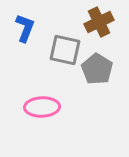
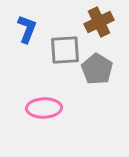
blue L-shape: moved 2 px right, 1 px down
gray square: rotated 16 degrees counterclockwise
pink ellipse: moved 2 px right, 1 px down
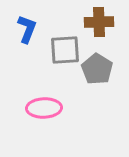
brown cross: rotated 24 degrees clockwise
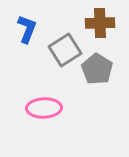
brown cross: moved 1 px right, 1 px down
gray square: rotated 28 degrees counterclockwise
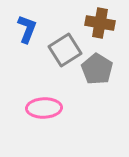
brown cross: rotated 12 degrees clockwise
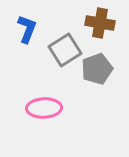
gray pentagon: rotated 20 degrees clockwise
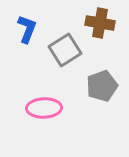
gray pentagon: moved 5 px right, 17 px down
